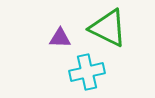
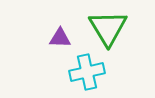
green triangle: rotated 33 degrees clockwise
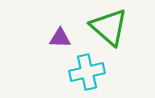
green triangle: moved 1 px right, 1 px up; rotated 18 degrees counterclockwise
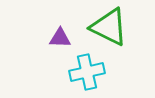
green triangle: rotated 15 degrees counterclockwise
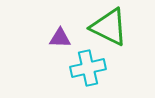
cyan cross: moved 1 px right, 4 px up
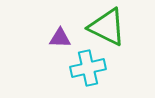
green triangle: moved 2 px left
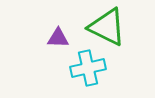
purple triangle: moved 2 px left
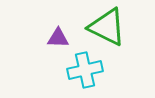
cyan cross: moved 3 px left, 2 px down
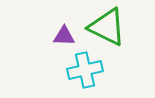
purple triangle: moved 6 px right, 2 px up
